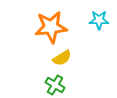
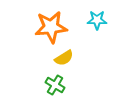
cyan star: moved 2 px left
yellow semicircle: moved 2 px right
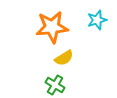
cyan star: rotated 18 degrees counterclockwise
orange star: moved 1 px right
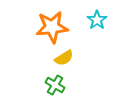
cyan star: rotated 18 degrees counterclockwise
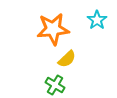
orange star: moved 1 px right, 2 px down
yellow semicircle: moved 3 px right, 1 px down; rotated 12 degrees counterclockwise
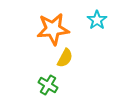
yellow semicircle: moved 2 px left, 1 px up; rotated 18 degrees counterclockwise
green cross: moved 7 px left
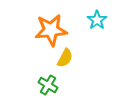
orange star: moved 2 px left, 1 px down
